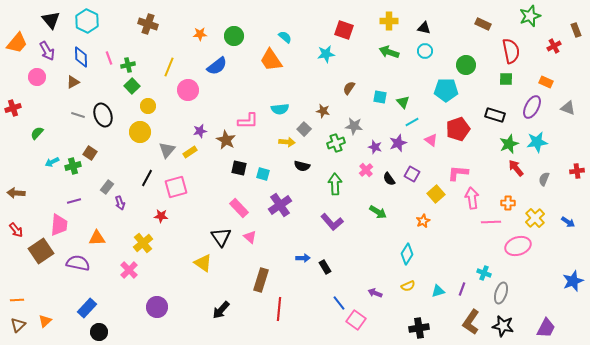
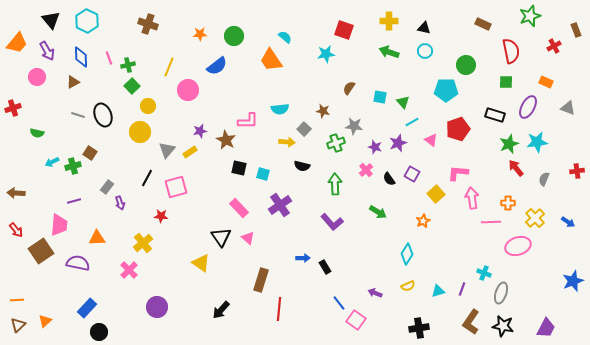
green square at (506, 79): moved 3 px down
purple ellipse at (532, 107): moved 4 px left
green semicircle at (37, 133): rotated 120 degrees counterclockwise
pink triangle at (250, 237): moved 2 px left, 1 px down
yellow triangle at (203, 263): moved 2 px left
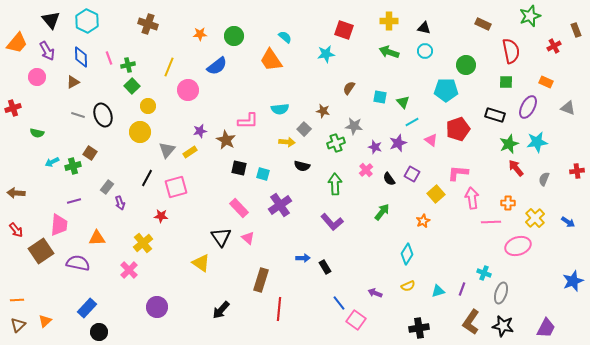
green arrow at (378, 212): moved 4 px right; rotated 84 degrees counterclockwise
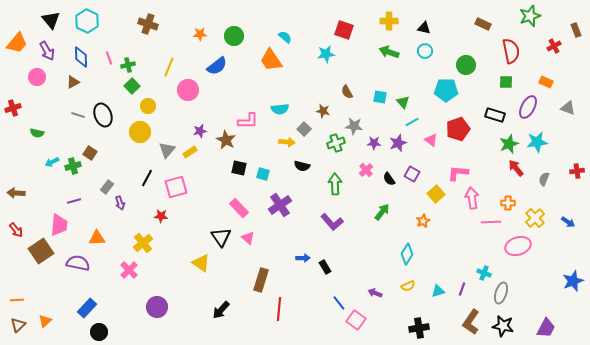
brown semicircle at (349, 88): moved 2 px left, 4 px down; rotated 64 degrees counterclockwise
purple star at (375, 147): moved 1 px left, 4 px up; rotated 16 degrees counterclockwise
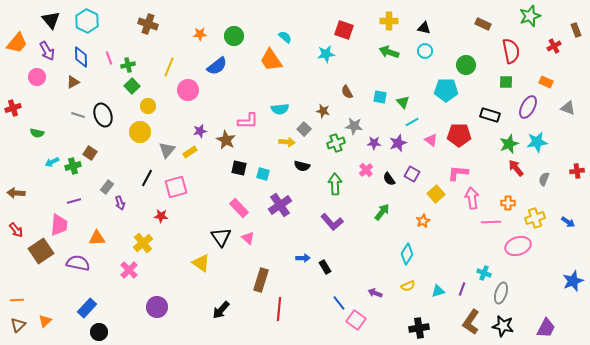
black rectangle at (495, 115): moved 5 px left
red pentagon at (458, 129): moved 1 px right, 6 px down; rotated 20 degrees clockwise
yellow cross at (535, 218): rotated 24 degrees clockwise
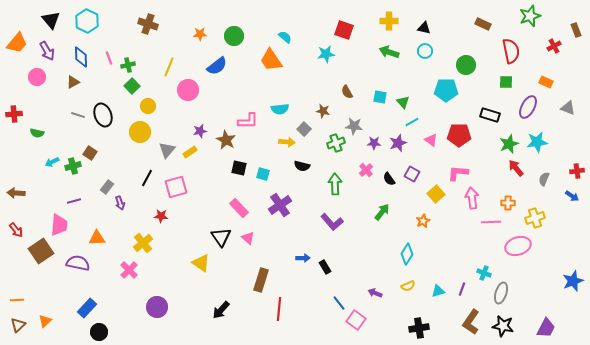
red cross at (13, 108): moved 1 px right, 6 px down; rotated 14 degrees clockwise
blue arrow at (568, 222): moved 4 px right, 26 px up
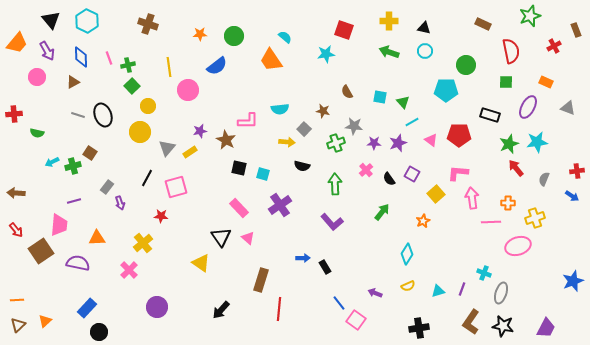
yellow line at (169, 67): rotated 30 degrees counterclockwise
gray triangle at (167, 150): moved 2 px up
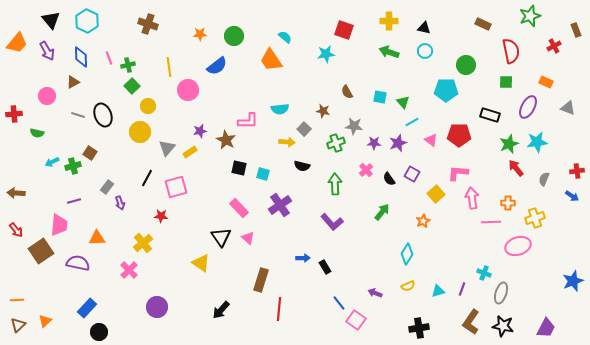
pink circle at (37, 77): moved 10 px right, 19 px down
